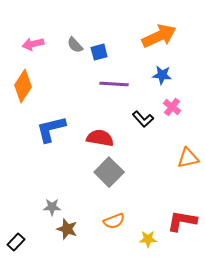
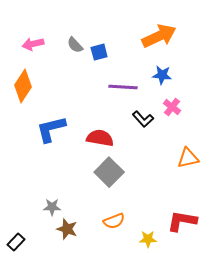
purple line: moved 9 px right, 3 px down
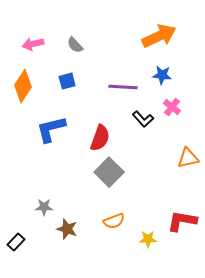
blue square: moved 32 px left, 29 px down
red semicircle: rotated 100 degrees clockwise
gray star: moved 8 px left
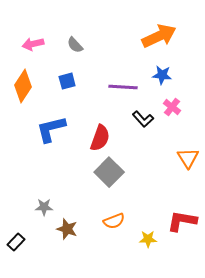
orange triangle: rotated 50 degrees counterclockwise
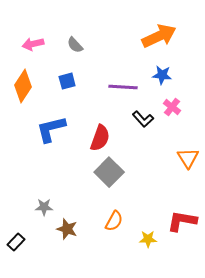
orange semicircle: rotated 40 degrees counterclockwise
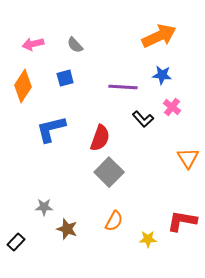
blue square: moved 2 px left, 3 px up
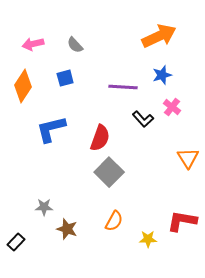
blue star: rotated 24 degrees counterclockwise
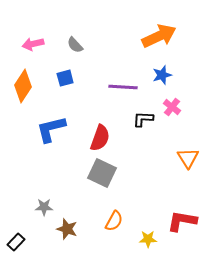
black L-shape: rotated 135 degrees clockwise
gray square: moved 7 px left, 1 px down; rotated 20 degrees counterclockwise
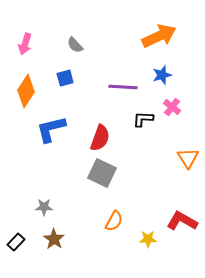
pink arrow: moved 8 px left; rotated 60 degrees counterclockwise
orange diamond: moved 3 px right, 5 px down
red L-shape: rotated 20 degrees clockwise
brown star: moved 13 px left, 10 px down; rotated 15 degrees clockwise
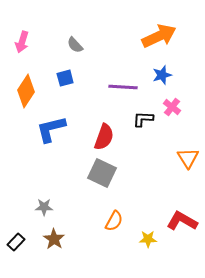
pink arrow: moved 3 px left, 2 px up
red semicircle: moved 4 px right, 1 px up
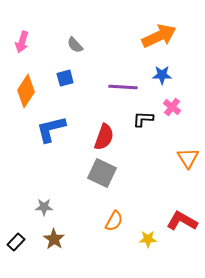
blue star: rotated 18 degrees clockwise
